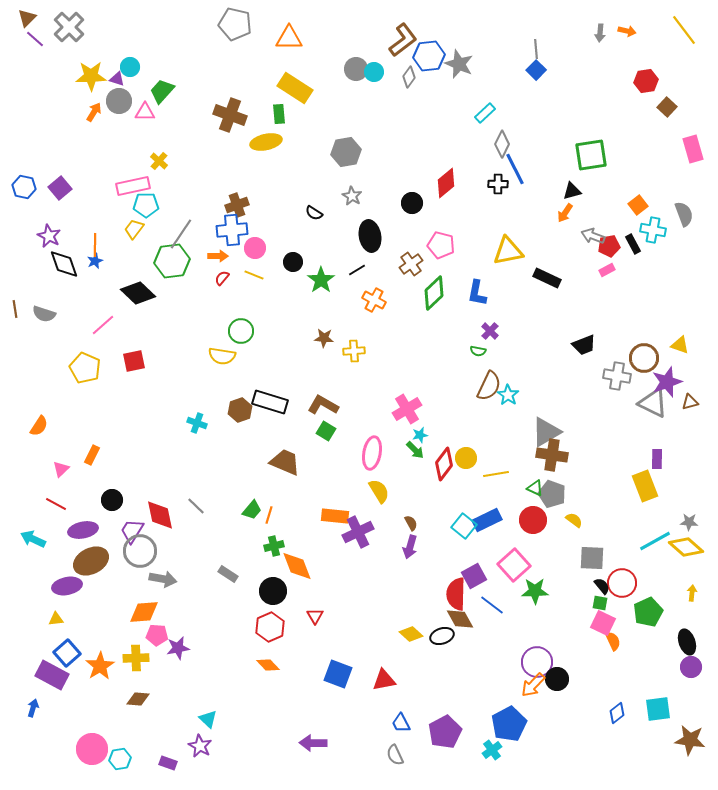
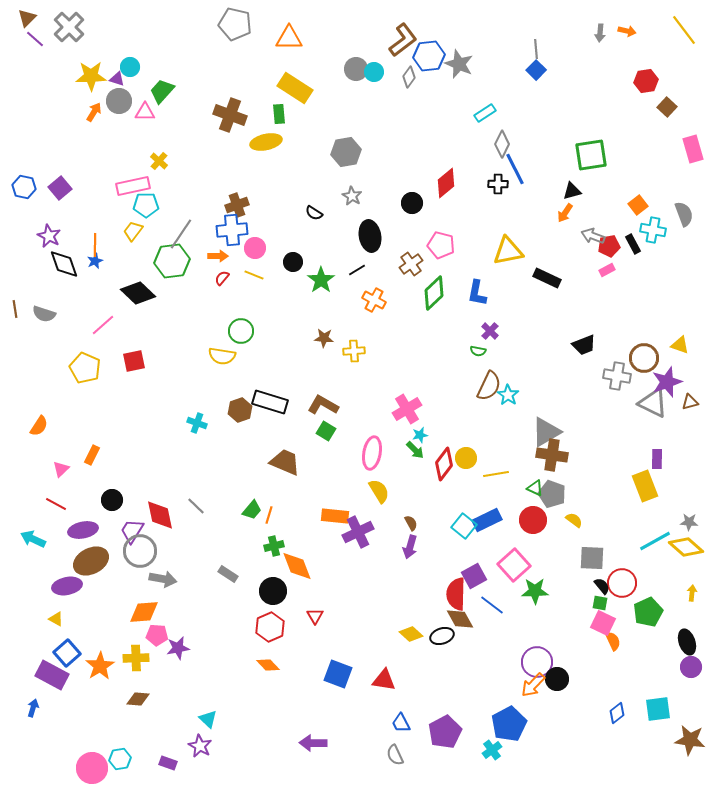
cyan rectangle at (485, 113): rotated 10 degrees clockwise
yellow trapezoid at (134, 229): moved 1 px left, 2 px down
yellow triangle at (56, 619): rotated 35 degrees clockwise
red triangle at (384, 680): rotated 20 degrees clockwise
pink circle at (92, 749): moved 19 px down
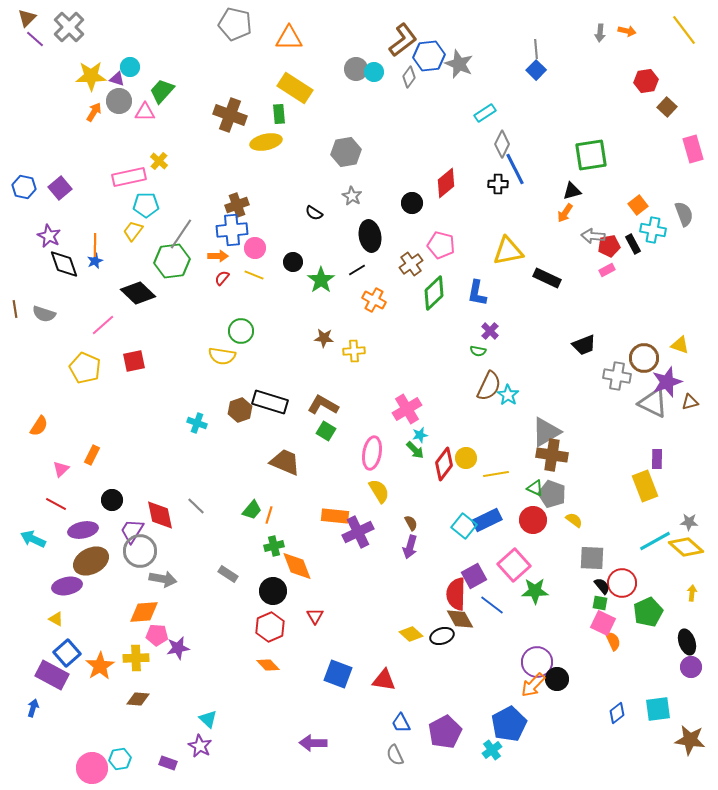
pink rectangle at (133, 186): moved 4 px left, 9 px up
gray arrow at (593, 236): rotated 15 degrees counterclockwise
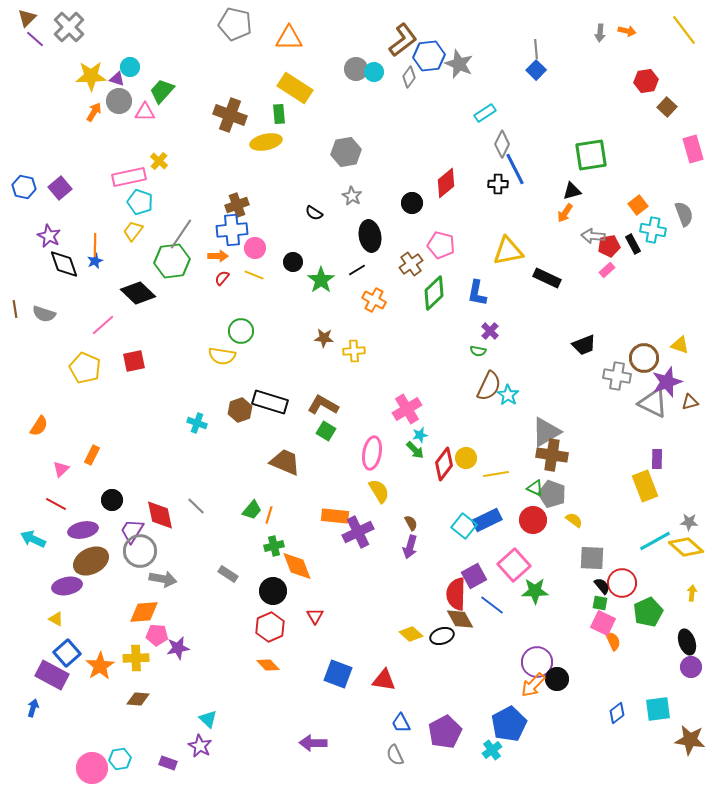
cyan pentagon at (146, 205): moved 6 px left, 3 px up; rotated 20 degrees clockwise
pink rectangle at (607, 270): rotated 14 degrees counterclockwise
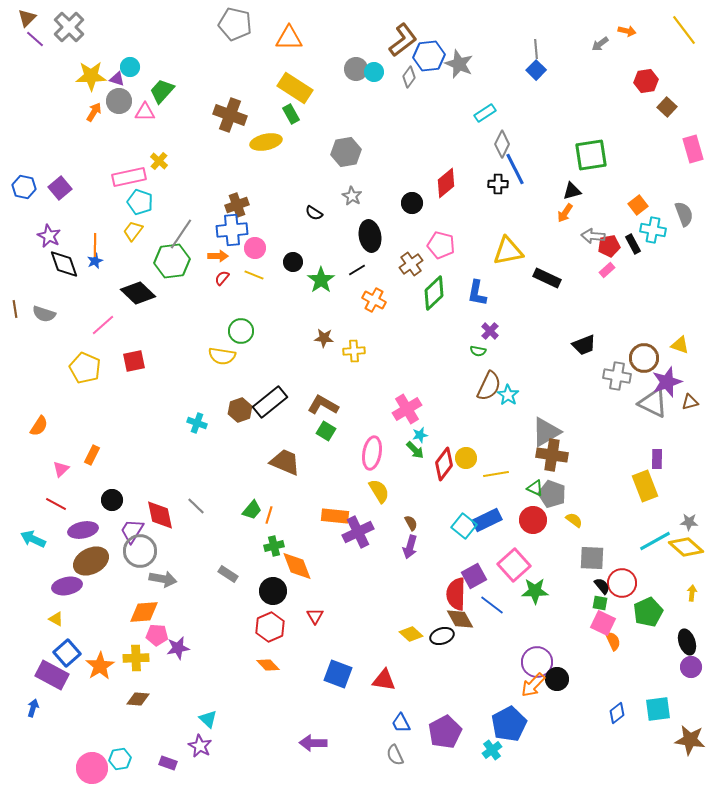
gray arrow at (600, 33): moved 11 px down; rotated 48 degrees clockwise
green rectangle at (279, 114): moved 12 px right; rotated 24 degrees counterclockwise
black rectangle at (270, 402): rotated 56 degrees counterclockwise
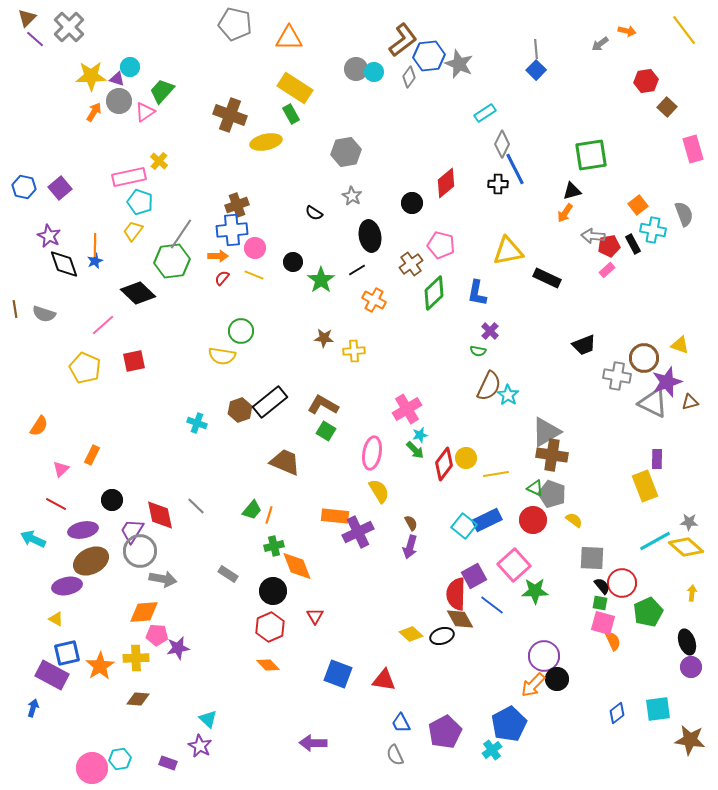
pink triangle at (145, 112): rotated 35 degrees counterclockwise
pink square at (603, 623): rotated 10 degrees counterclockwise
blue square at (67, 653): rotated 28 degrees clockwise
purple circle at (537, 662): moved 7 px right, 6 px up
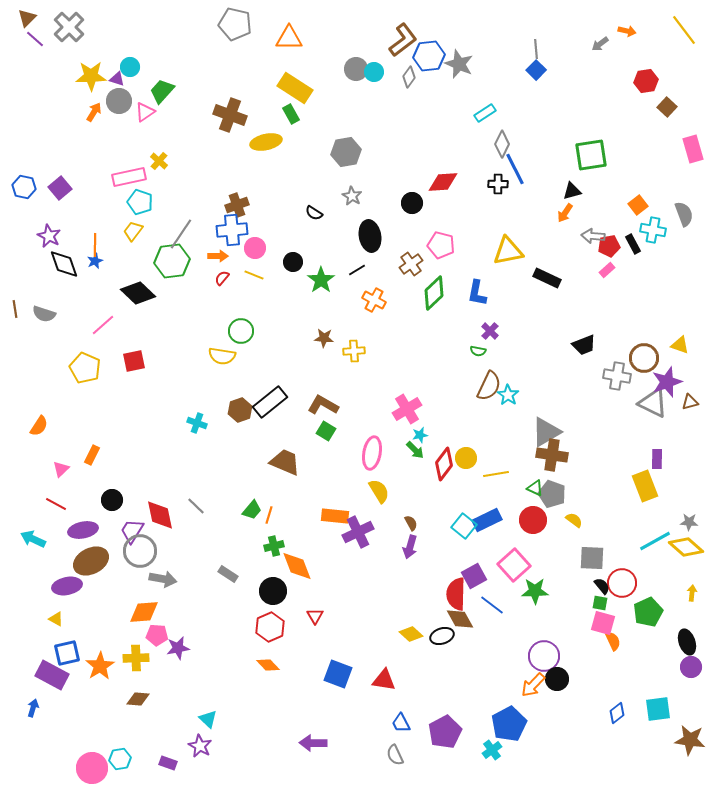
red diamond at (446, 183): moved 3 px left, 1 px up; rotated 36 degrees clockwise
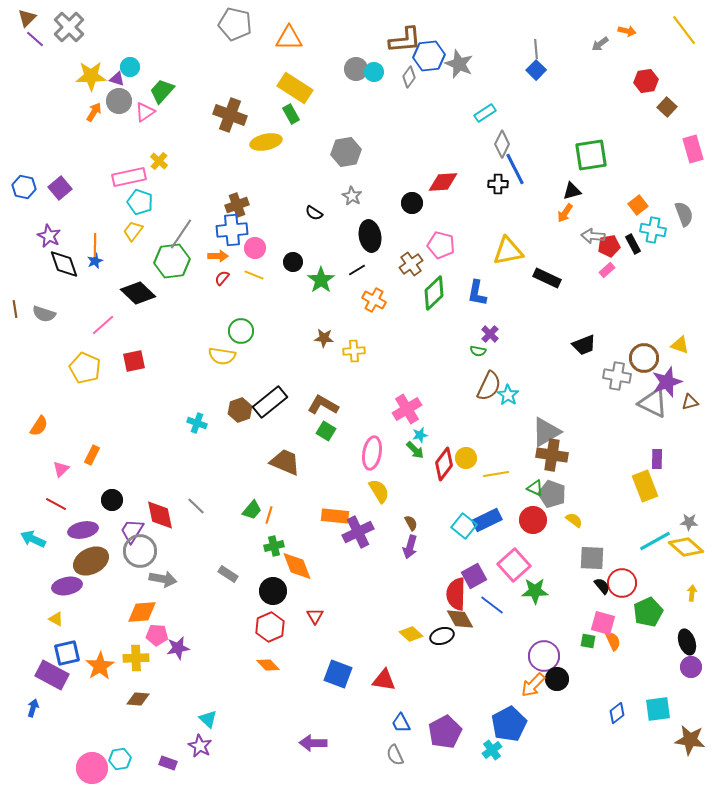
brown L-shape at (403, 40): moved 2 px right; rotated 32 degrees clockwise
purple cross at (490, 331): moved 3 px down
green square at (600, 603): moved 12 px left, 38 px down
orange diamond at (144, 612): moved 2 px left
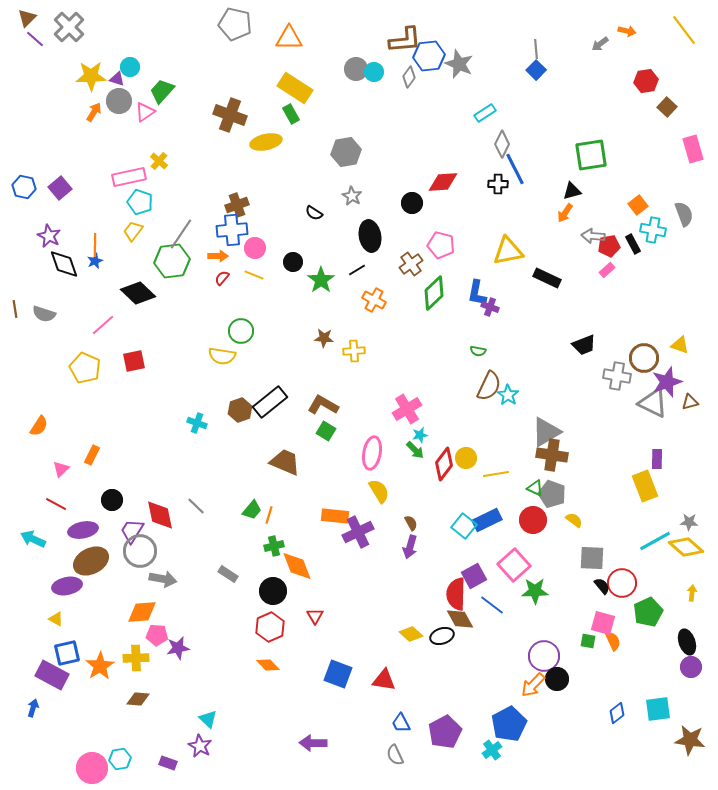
purple cross at (490, 334): moved 27 px up; rotated 24 degrees counterclockwise
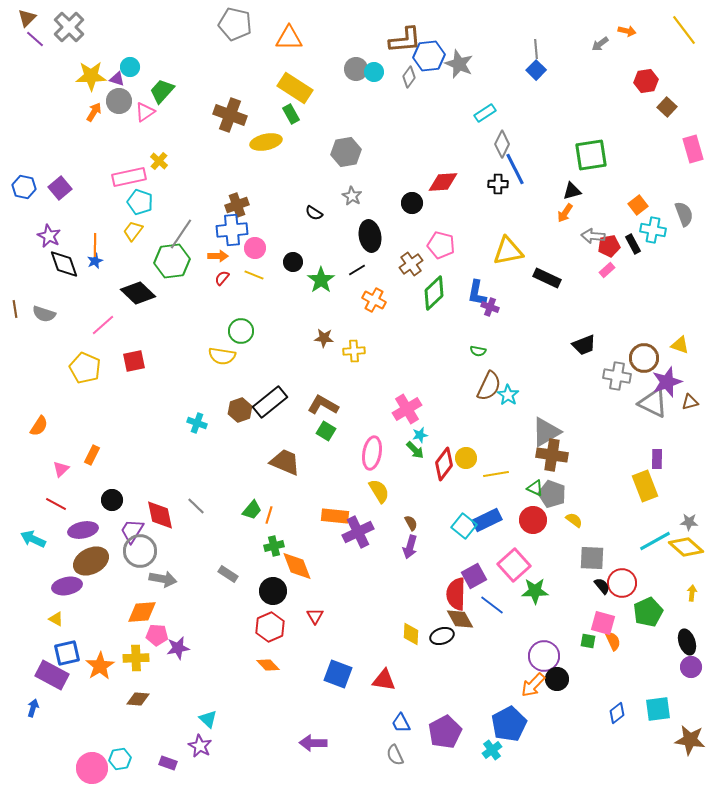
yellow diamond at (411, 634): rotated 50 degrees clockwise
